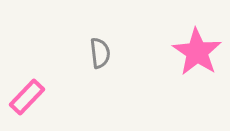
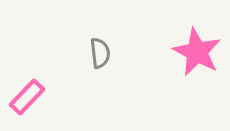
pink star: rotated 6 degrees counterclockwise
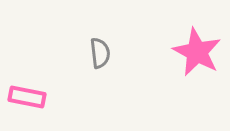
pink rectangle: rotated 57 degrees clockwise
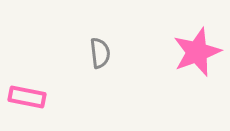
pink star: rotated 24 degrees clockwise
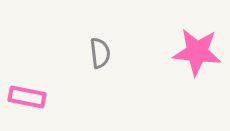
pink star: rotated 27 degrees clockwise
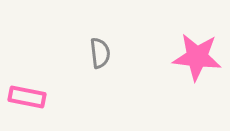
pink star: moved 5 px down
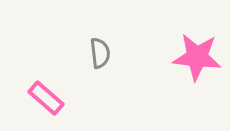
pink rectangle: moved 19 px right, 1 px down; rotated 30 degrees clockwise
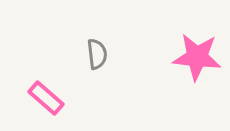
gray semicircle: moved 3 px left, 1 px down
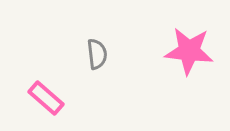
pink star: moved 8 px left, 6 px up
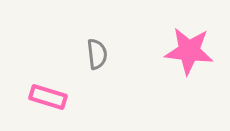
pink rectangle: moved 2 px right, 1 px up; rotated 24 degrees counterclockwise
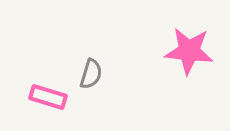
gray semicircle: moved 6 px left, 20 px down; rotated 24 degrees clockwise
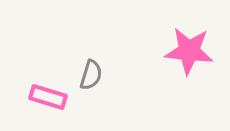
gray semicircle: moved 1 px down
